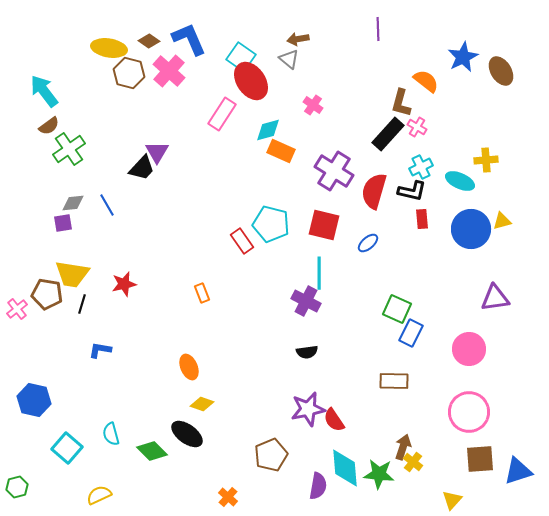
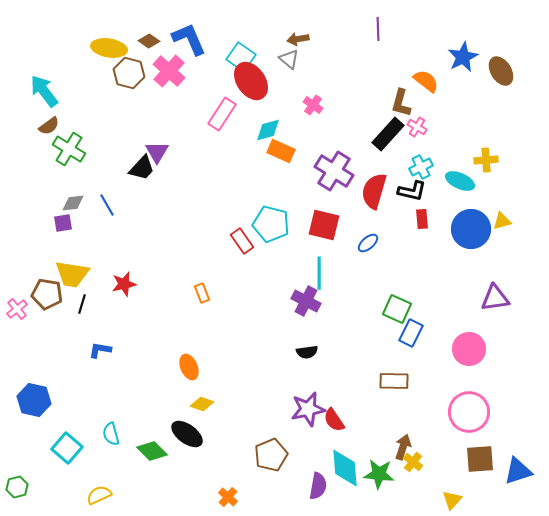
green cross at (69, 149): rotated 24 degrees counterclockwise
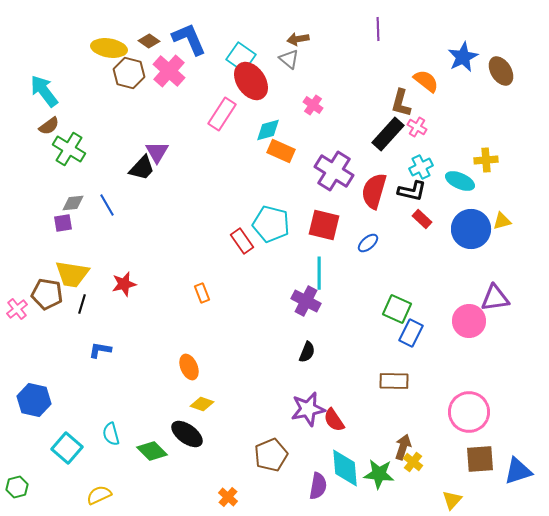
red rectangle at (422, 219): rotated 42 degrees counterclockwise
pink circle at (469, 349): moved 28 px up
black semicircle at (307, 352): rotated 60 degrees counterclockwise
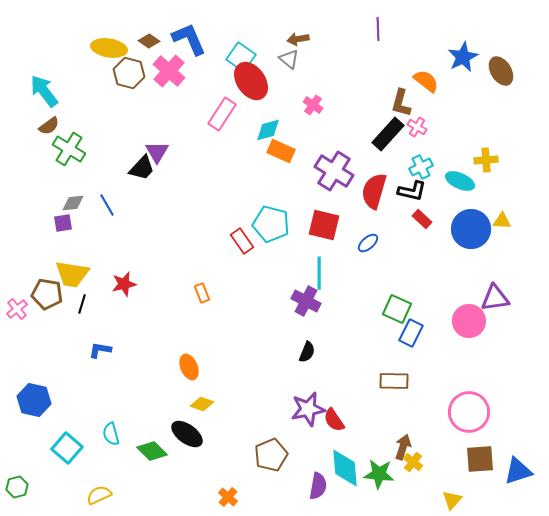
yellow triangle at (502, 221): rotated 18 degrees clockwise
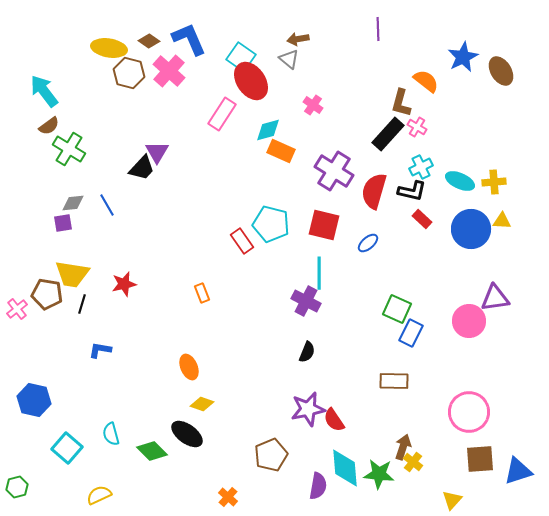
yellow cross at (486, 160): moved 8 px right, 22 px down
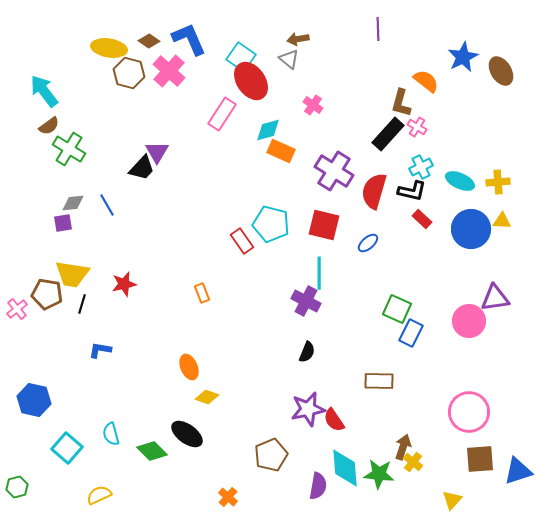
yellow cross at (494, 182): moved 4 px right
brown rectangle at (394, 381): moved 15 px left
yellow diamond at (202, 404): moved 5 px right, 7 px up
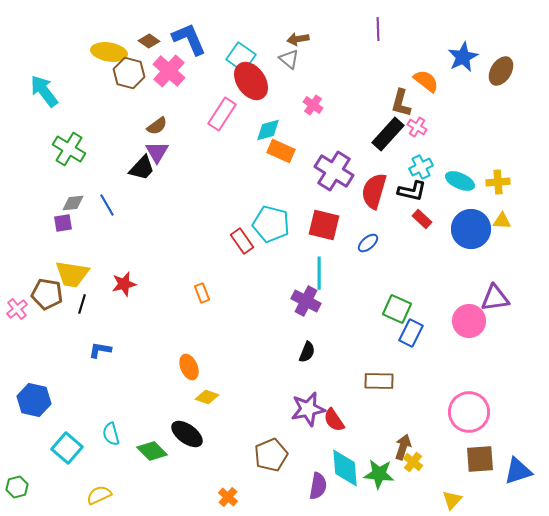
yellow ellipse at (109, 48): moved 4 px down
brown ellipse at (501, 71): rotated 64 degrees clockwise
brown semicircle at (49, 126): moved 108 px right
